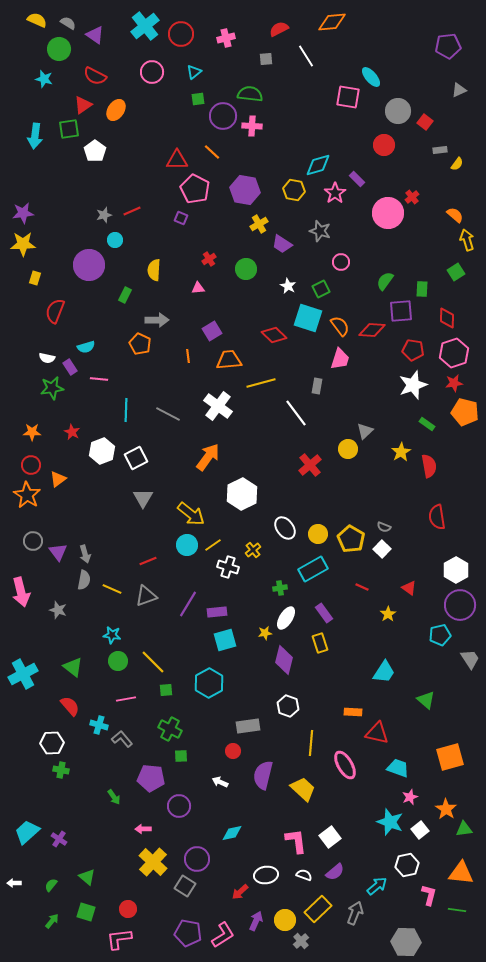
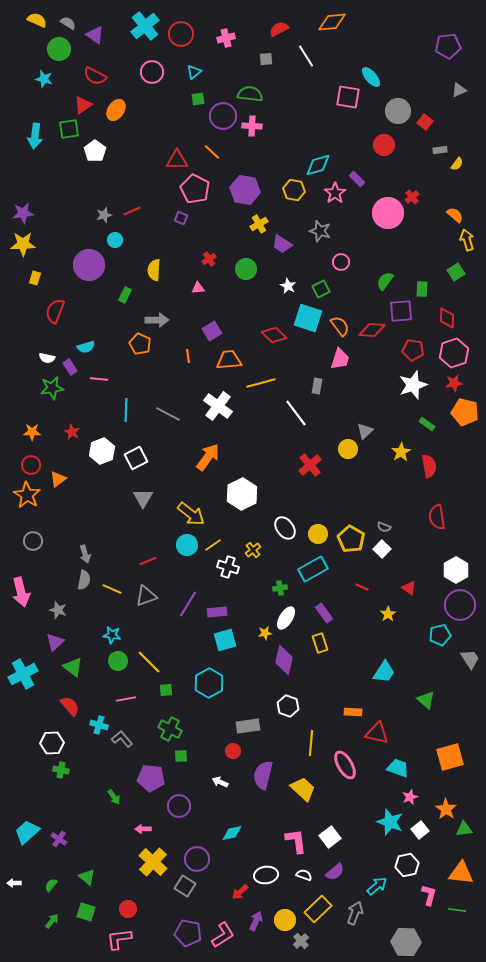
purple triangle at (58, 552): moved 3 px left, 90 px down; rotated 24 degrees clockwise
yellow line at (153, 662): moved 4 px left
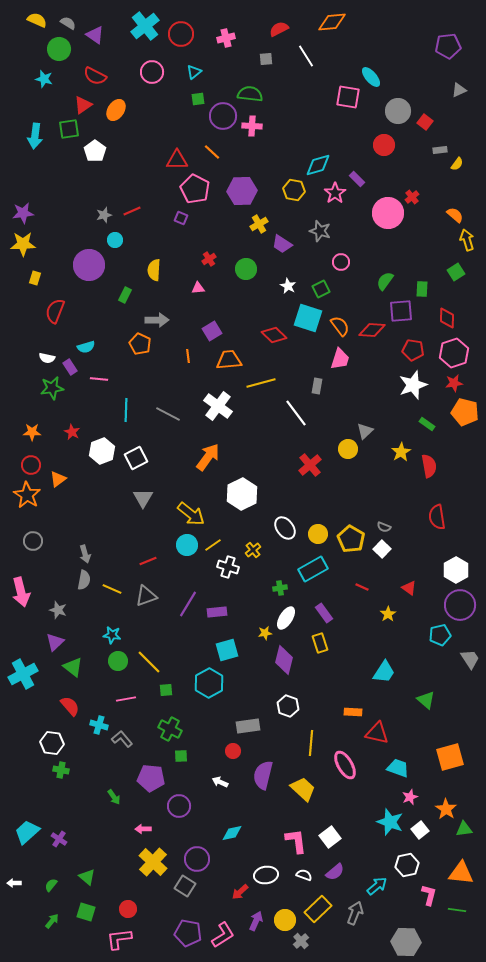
purple hexagon at (245, 190): moved 3 px left, 1 px down; rotated 12 degrees counterclockwise
cyan square at (225, 640): moved 2 px right, 10 px down
white hexagon at (52, 743): rotated 10 degrees clockwise
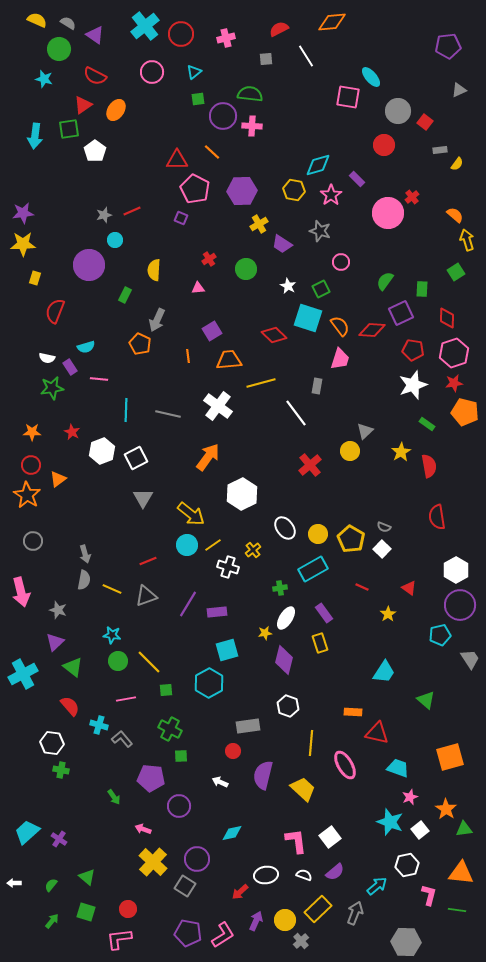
pink star at (335, 193): moved 4 px left, 2 px down
purple square at (401, 311): moved 2 px down; rotated 20 degrees counterclockwise
gray arrow at (157, 320): rotated 115 degrees clockwise
gray line at (168, 414): rotated 15 degrees counterclockwise
yellow circle at (348, 449): moved 2 px right, 2 px down
pink arrow at (143, 829): rotated 21 degrees clockwise
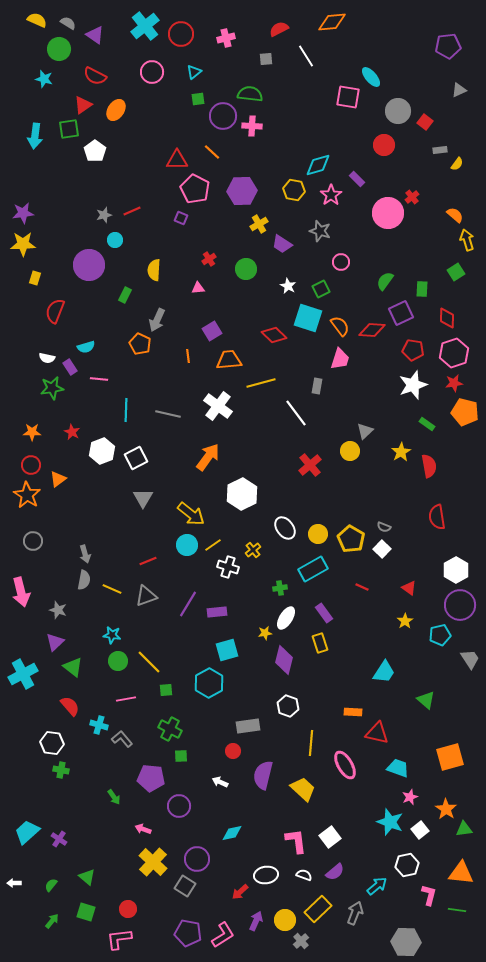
yellow star at (388, 614): moved 17 px right, 7 px down
